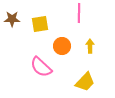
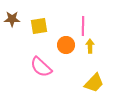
pink line: moved 4 px right, 13 px down
yellow square: moved 1 px left, 2 px down
orange circle: moved 4 px right, 1 px up
yellow trapezoid: moved 9 px right, 1 px down
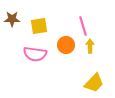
pink line: rotated 18 degrees counterclockwise
pink semicircle: moved 6 px left, 13 px up; rotated 35 degrees counterclockwise
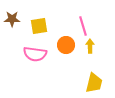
yellow trapezoid: rotated 30 degrees counterclockwise
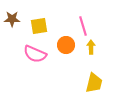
yellow arrow: moved 1 px right, 1 px down
pink semicircle: rotated 15 degrees clockwise
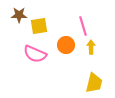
brown star: moved 7 px right, 4 px up
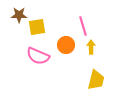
yellow square: moved 2 px left, 1 px down
pink semicircle: moved 3 px right, 2 px down
yellow trapezoid: moved 2 px right, 3 px up
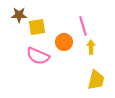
orange circle: moved 2 px left, 3 px up
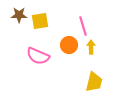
yellow square: moved 3 px right, 6 px up
orange circle: moved 5 px right, 3 px down
yellow trapezoid: moved 2 px left, 2 px down
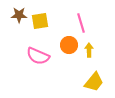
pink line: moved 2 px left, 3 px up
yellow arrow: moved 2 px left, 3 px down
yellow trapezoid: rotated 25 degrees clockwise
